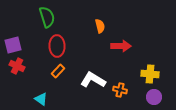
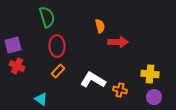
red arrow: moved 3 px left, 4 px up
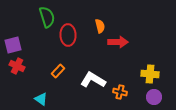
red ellipse: moved 11 px right, 11 px up
orange cross: moved 2 px down
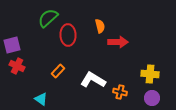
green semicircle: moved 1 px right, 1 px down; rotated 115 degrees counterclockwise
purple square: moved 1 px left
purple circle: moved 2 px left, 1 px down
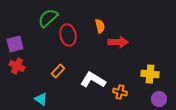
red ellipse: rotated 10 degrees counterclockwise
purple square: moved 3 px right, 1 px up
purple circle: moved 7 px right, 1 px down
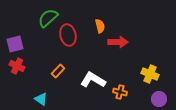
yellow cross: rotated 18 degrees clockwise
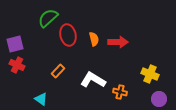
orange semicircle: moved 6 px left, 13 px down
red cross: moved 1 px up
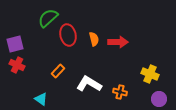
white L-shape: moved 4 px left, 4 px down
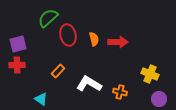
purple square: moved 3 px right
red cross: rotated 28 degrees counterclockwise
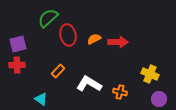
orange semicircle: rotated 104 degrees counterclockwise
